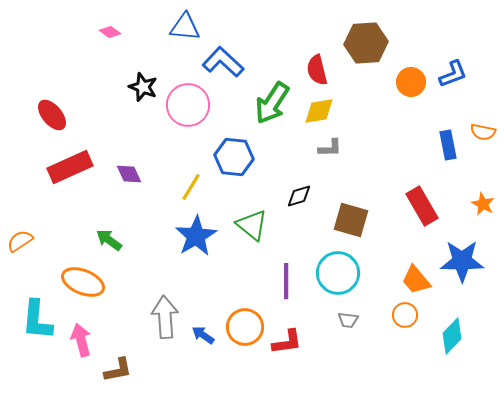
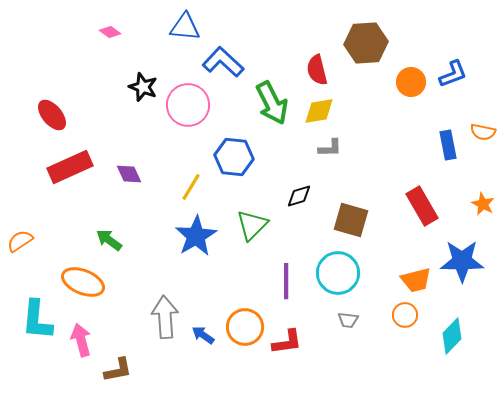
green arrow at (272, 103): rotated 60 degrees counterclockwise
green triangle at (252, 225): rotated 36 degrees clockwise
orange trapezoid at (416, 280): rotated 64 degrees counterclockwise
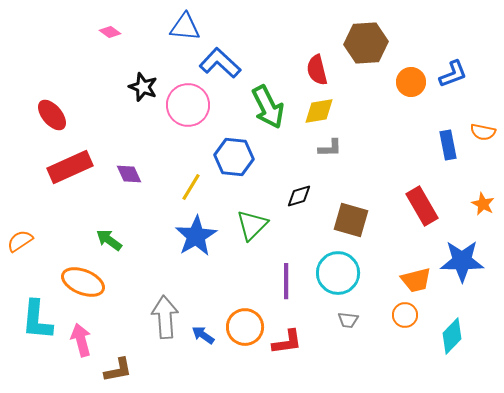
blue L-shape at (223, 62): moved 3 px left, 1 px down
green arrow at (272, 103): moved 4 px left, 4 px down
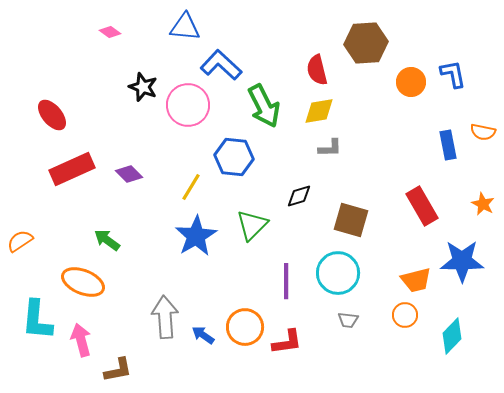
blue L-shape at (220, 63): moved 1 px right, 2 px down
blue L-shape at (453, 74): rotated 80 degrees counterclockwise
green arrow at (268, 107): moved 4 px left, 1 px up
red rectangle at (70, 167): moved 2 px right, 2 px down
purple diamond at (129, 174): rotated 20 degrees counterclockwise
green arrow at (109, 240): moved 2 px left
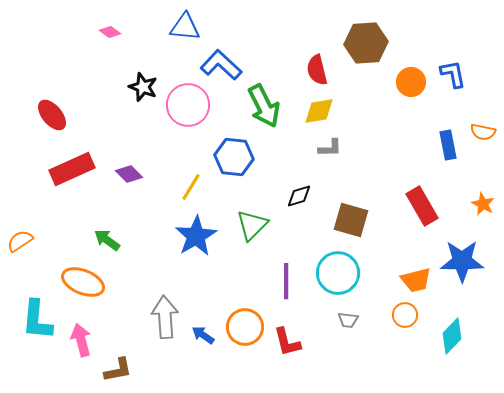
red L-shape at (287, 342): rotated 84 degrees clockwise
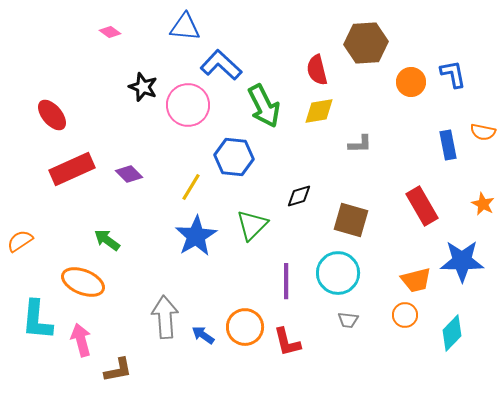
gray L-shape at (330, 148): moved 30 px right, 4 px up
cyan diamond at (452, 336): moved 3 px up
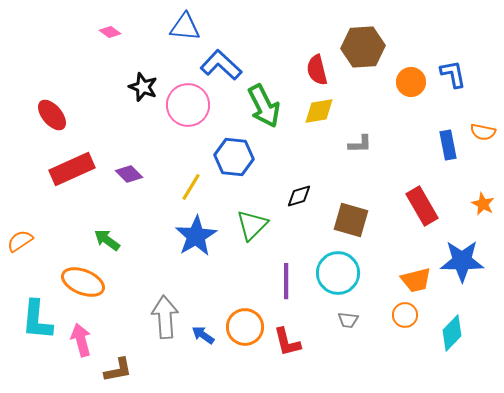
brown hexagon at (366, 43): moved 3 px left, 4 px down
